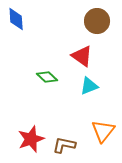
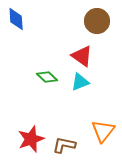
cyan triangle: moved 9 px left, 4 px up
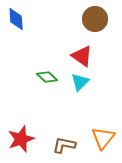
brown circle: moved 2 px left, 2 px up
cyan triangle: rotated 24 degrees counterclockwise
orange triangle: moved 7 px down
red star: moved 10 px left
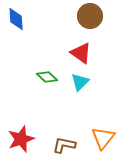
brown circle: moved 5 px left, 3 px up
red triangle: moved 1 px left, 3 px up
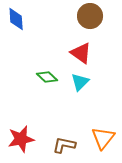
red star: rotated 8 degrees clockwise
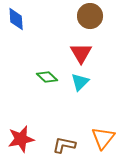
red triangle: rotated 25 degrees clockwise
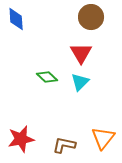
brown circle: moved 1 px right, 1 px down
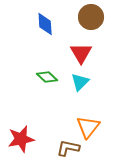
blue diamond: moved 29 px right, 5 px down
orange triangle: moved 15 px left, 11 px up
brown L-shape: moved 4 px right, 3 px down
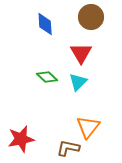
cyan triangle: moved 2 px left
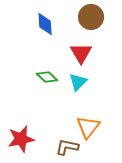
brown L-shape: moved 1 px left, 1 px up
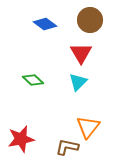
brown circle: moved 1 px left, 3 px down
blue diamond: rotated 50 degrees counterclockwise
green diamond: moved 14 px left, 3 px down
